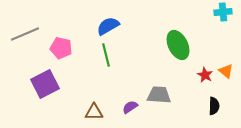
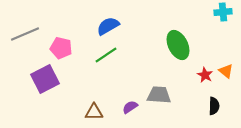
green line: rotated 70 degrees clockwise
purple square: moved 5 px up
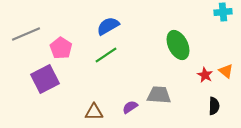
gray line: moved 1 px right
pink pentagon: rotated 20 degrees clockwise
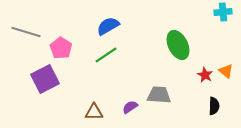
gray line: moved 2 px up; rotated 40 degrees clockwise
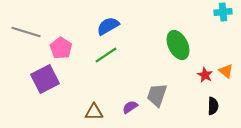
gray trapezoid: moved 2 px left; rotated 75 degrees counterclockwise
black semicircle: moved 1 px left
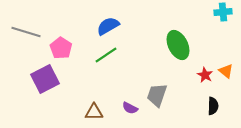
purple semicircle: moved 1 px down; rotated 119 degrees counterclockwise
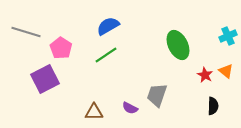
cyan cross: moved 5 px right, 24 px down; rotated 18 degrees counterclockwise
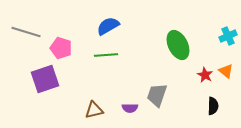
pink pentagon: rotated 15 degrees counterclockwise
green line: rotated 30 degrees clockwise
purple square: rotated 8 degrees clockwise
purple semicircle: rotated 28 degrees counterclockwise
brown triangle: moved 2 px up; rotated 12 degrees counterclockwise
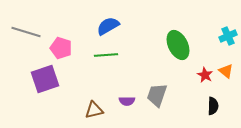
purple semicircle: moved 3 px left, 7 px up
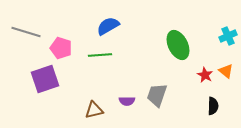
green line: moved 6 px left
